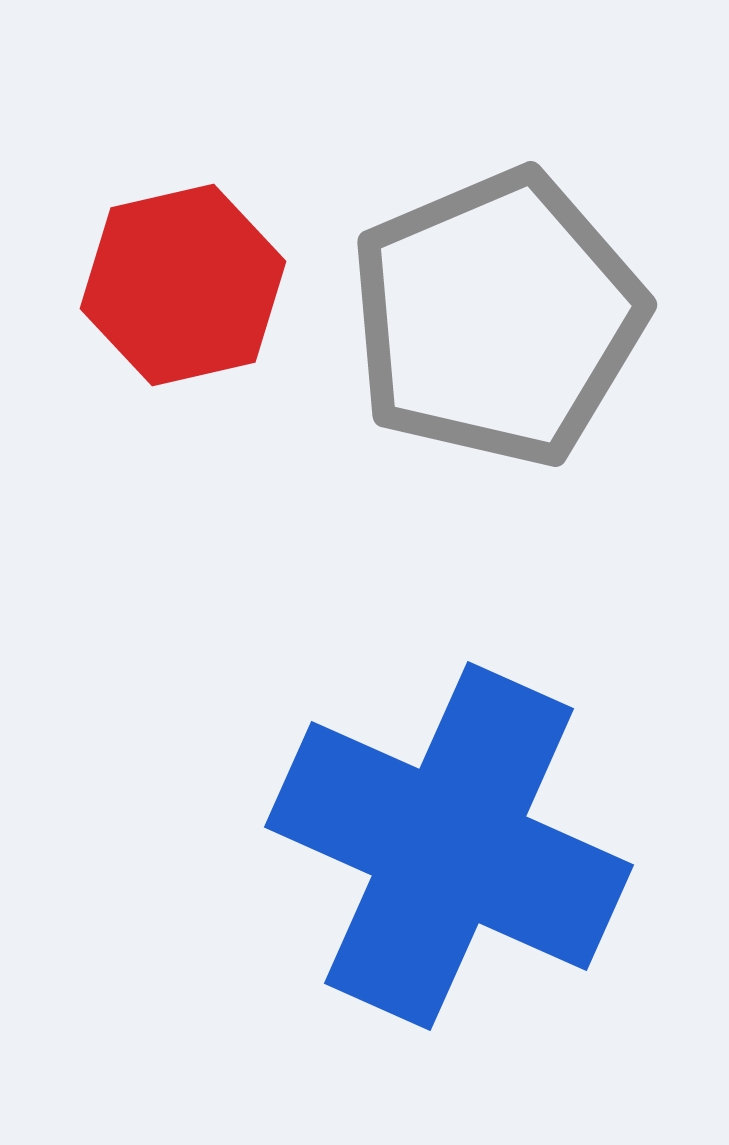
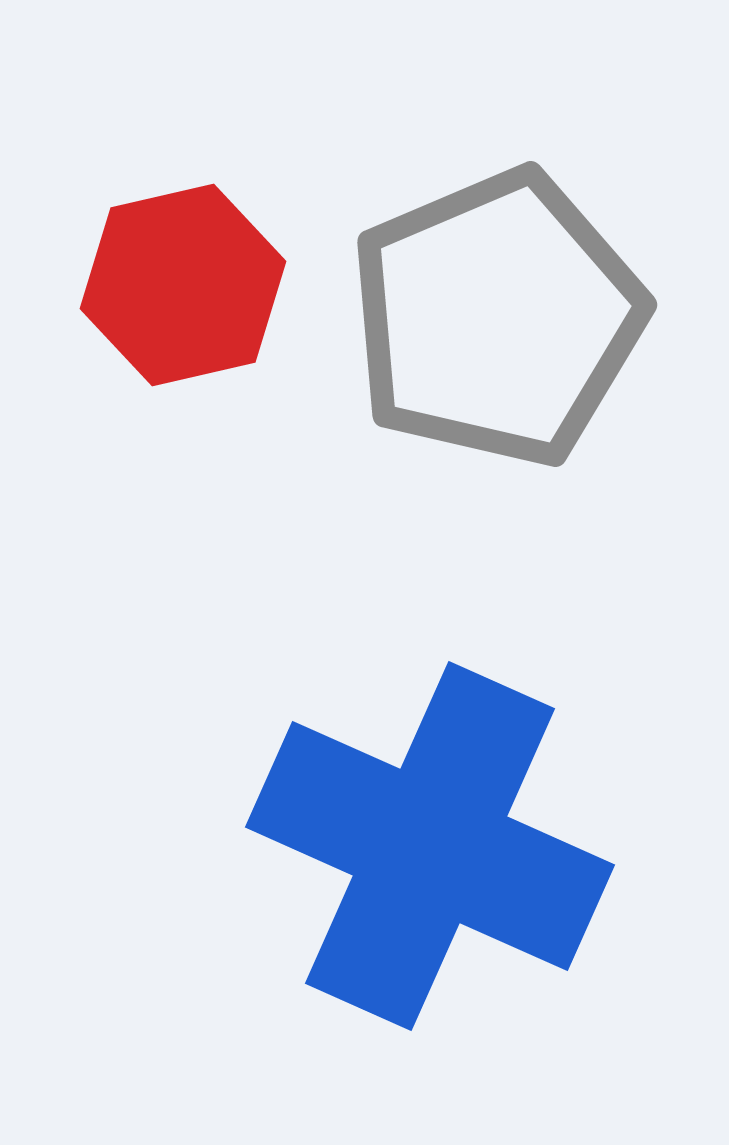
blue cross: moved 19 px left
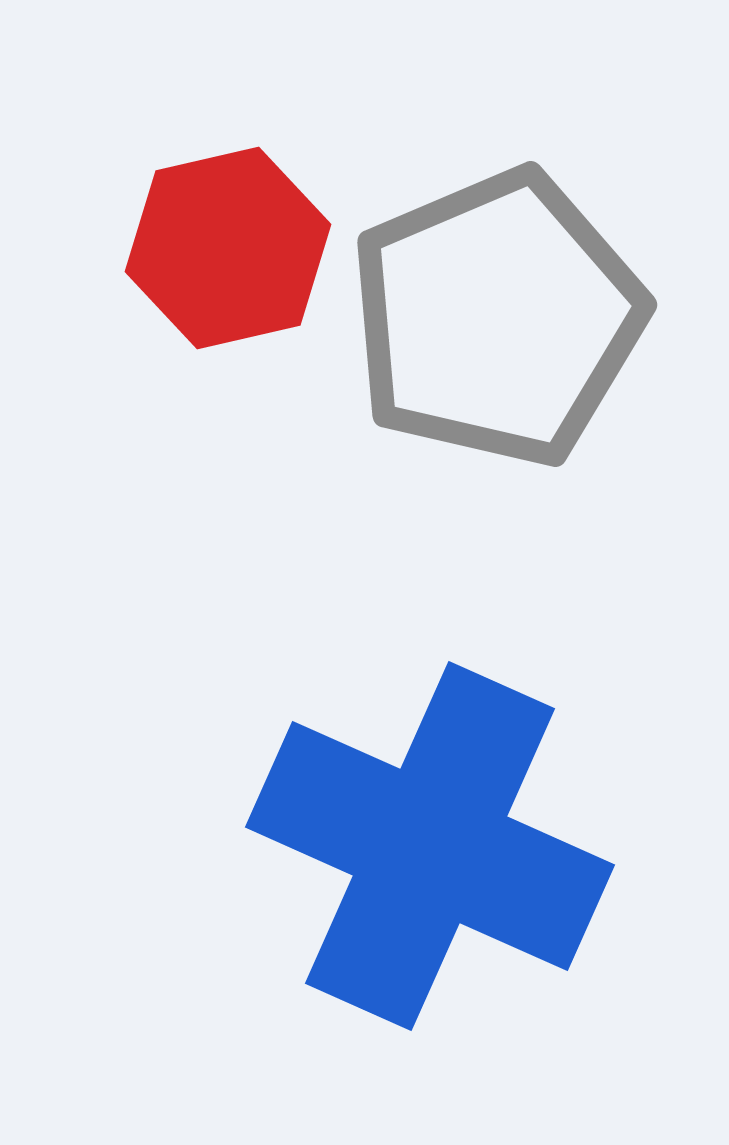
red hexagon: moved 45 px right, 37 px up
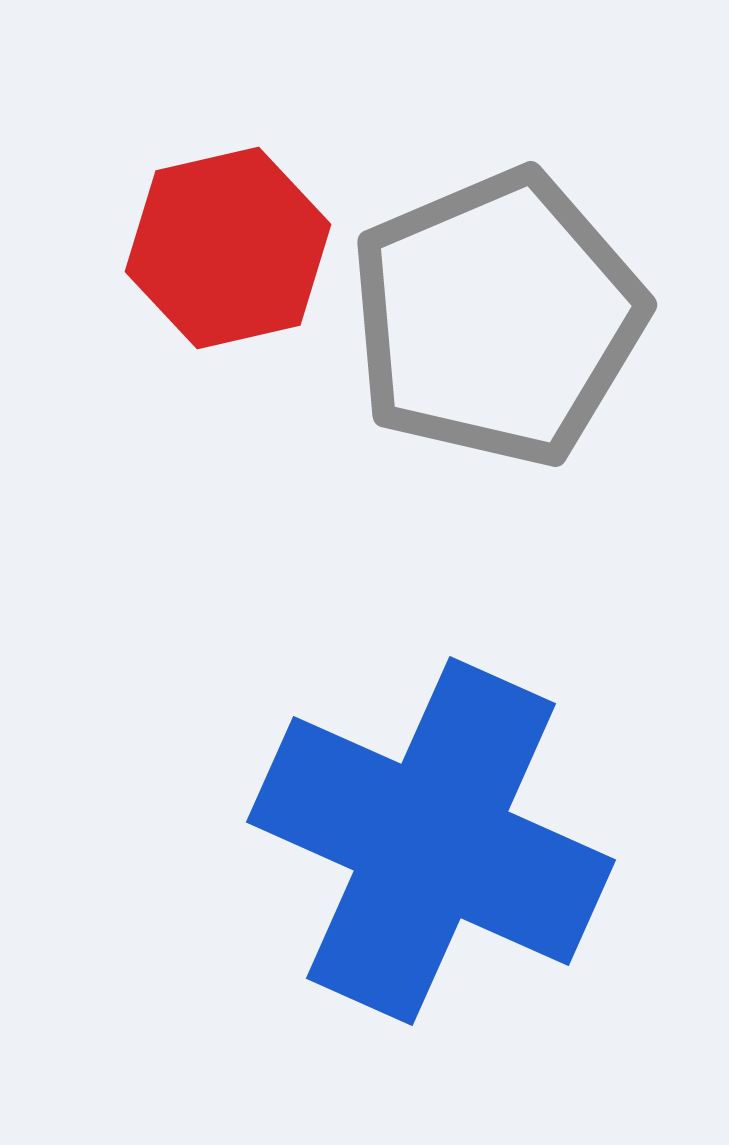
blue cross: moved 1 px right, 5 px up
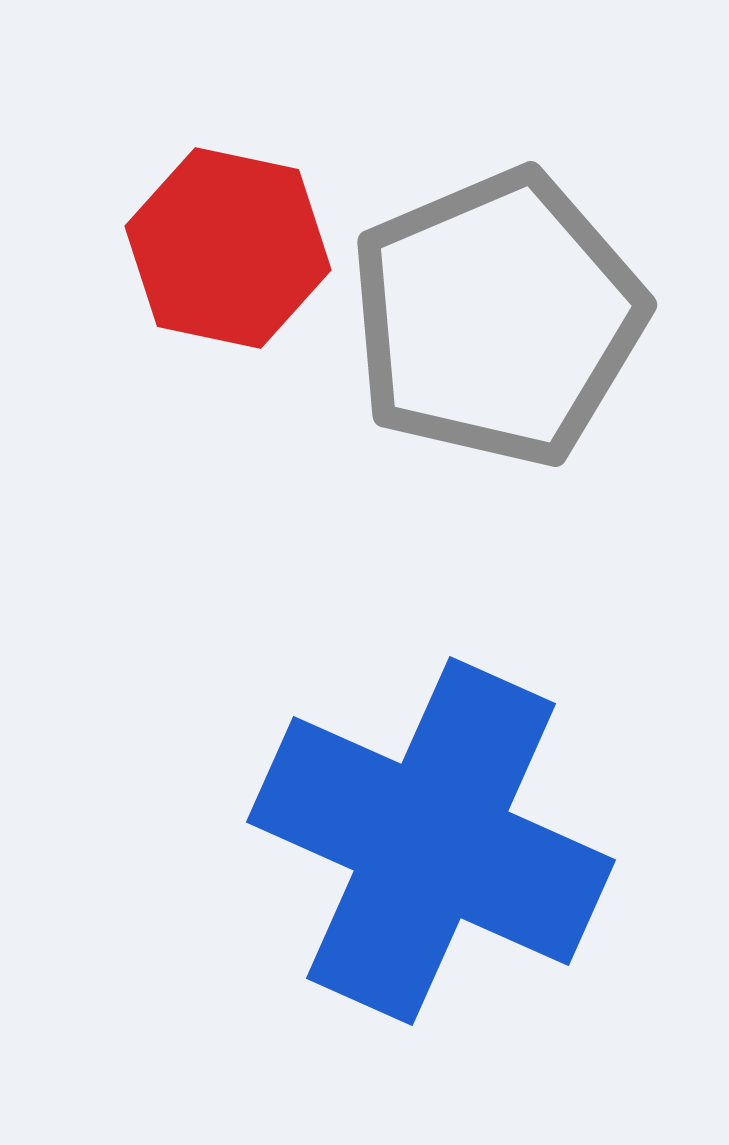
red hexagon: rotated 25 degrees clockwise
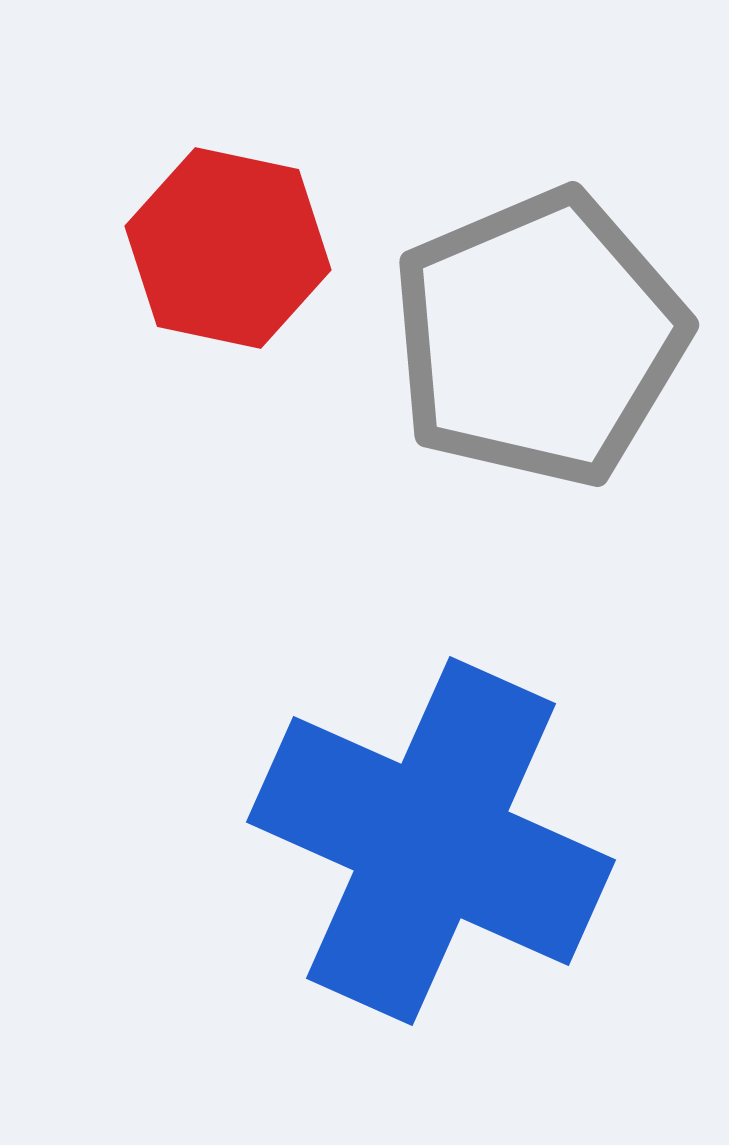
gray pentagon: moved 42 px right, 20 px down
